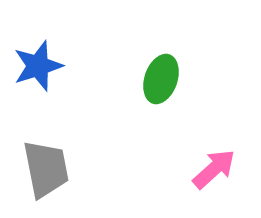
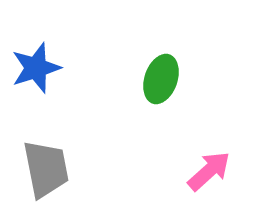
blue star: moved 2 px left, 2 px down
pink arrow: moved 5 px left, 2 px down
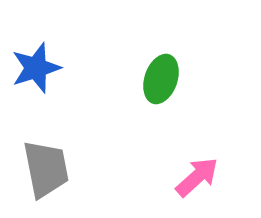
pink arrow: moved 12 px left, 6 px down
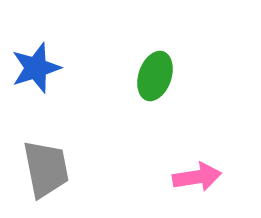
green ellipse: moved 6 px left, 3 px up
pink arrow: rotated 33 degrees clockwise
